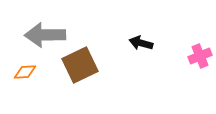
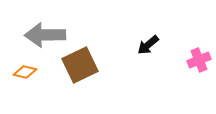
black arrow: moved 7 px right, 2 px down; rotated 55 degrees counterclockwise
pink cross: moved 1 px left, 4 px down
orange diamond: rotated 15 degrees clockwise
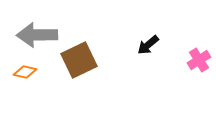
gray arrow: moved 8 px left
pink cross: rotated 10 degrees counterclockwise
brown square: moved 1 px left, 5 px up
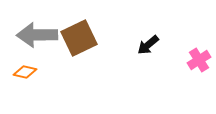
brown square: moved 22 px up
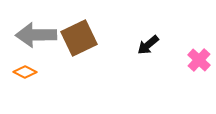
gray arrow: moved 1 px left
pink cross: rotated 15 degrees counterclockwise
orange diamond: rotated 15 degrees clockwise
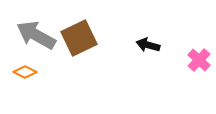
gray arrow: rotated 30 degrees clockwise
black arrow: rotated 55 degrees clockwise
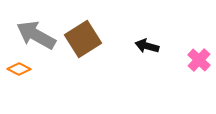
brown square: moved 4 px right, 1 px down; rotated 6 degrees counterclockwise
black arrow: moved 1 px left, 1 px down
orange diamond: moved 6 px left, 3 px up
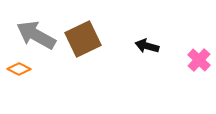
brown square: rotated 6 degrees clockwise
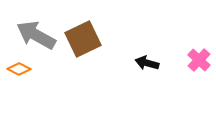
black arrow: moved 17 px down
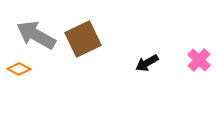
black arrow: rotated 45 degrees counterclockwise
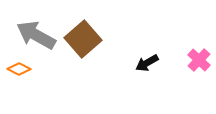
brown square: rotated 15 degrees counterclockwise
